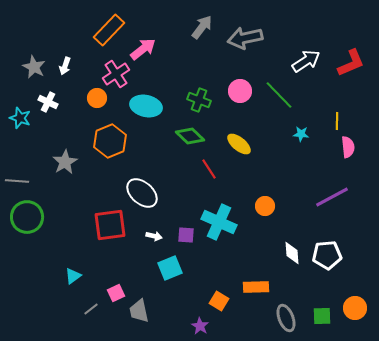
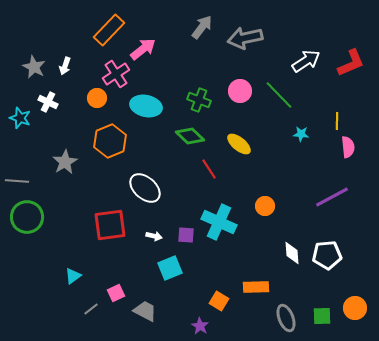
white ellipse at (142, 193): moved 3 px right, 5 px up
gray trapezoid at (139, 311): moved 6 px right; rotated 130 degrees clockwise
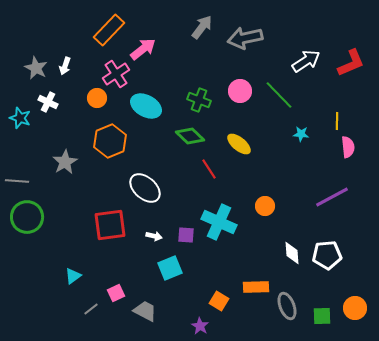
gray star at (34, 67): moved 2 px right, 1 px down
cyan ellipse at (146, 106): rotated 16 degrees clockwise
gray ellipse at (286, 318): moved 1 px right, 12 px up
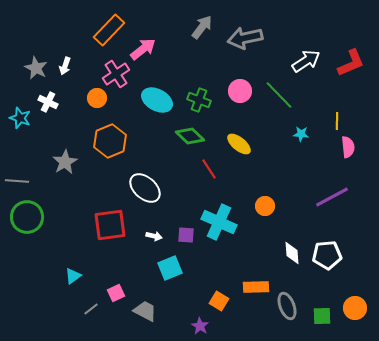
cyan ellipse at (146, 106): moved 11 px right, 6 px up
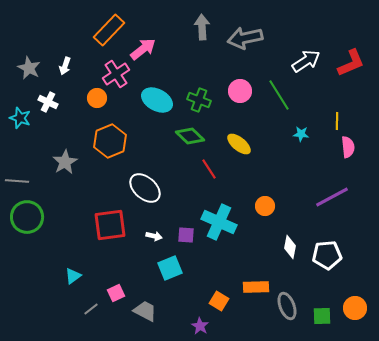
gray arrow at (202, 27): rotated 40 degrees counterclockwise
gray star at (36, 68): moved 7 px left
green line at (279, 95): rotated 12 degrees clockwise
white diamond at (292, 253): moved 2 px left, 6 px up; rotated 15 degrees clockwise
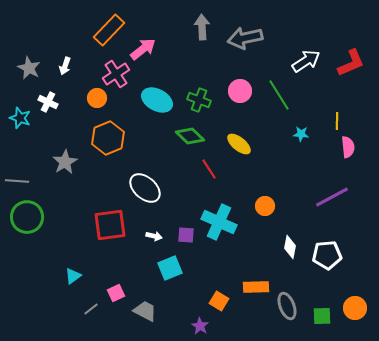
orange hexagon at (110, 141): moved 2 px left, 3 px up
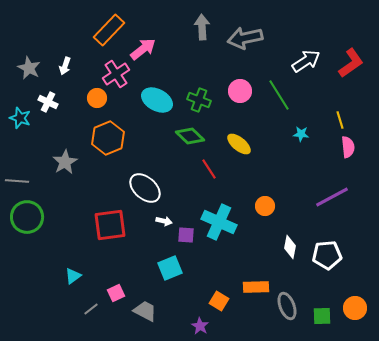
red L-shape at (351, 63): rotated 12 degrees counterclockwise
yellow line at (337, 121): moved 3 px right, 1 px up; rotated 18 degrees counterclockwise
white arrow at (154, 236): moved 10 px right, 15 px up
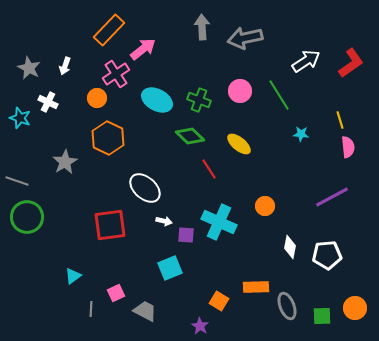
orange hexagon at (108, 138): rotated 12 degrees counterclockwise
gray line at (17, 181): rotated 15 degrees clockwise
gray line at (91, 309): rotated 49 degrees counterclockwise
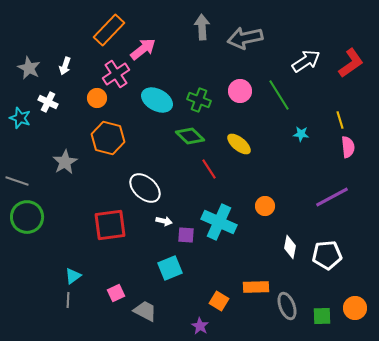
orange hexagon at (108, 138): rotated 12 degrees counterclockwise
gray line at (91, 309): moved 23 px left, 9 px up
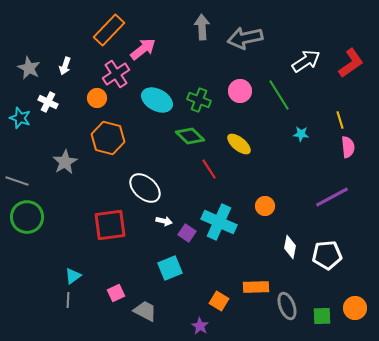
purple square at (186, 235): moved 1 px right, 2 px up; rotated 30 degrees clockwise
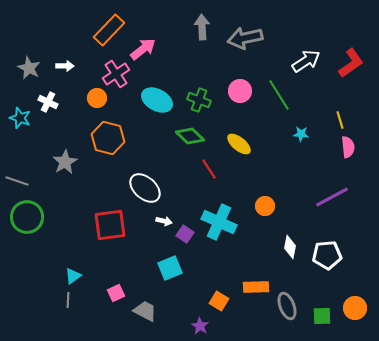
white arrow at (65, 66): rotated 108 degrees counterclockwise
purple square at (187, 233): moved 2 px left, 1 px down
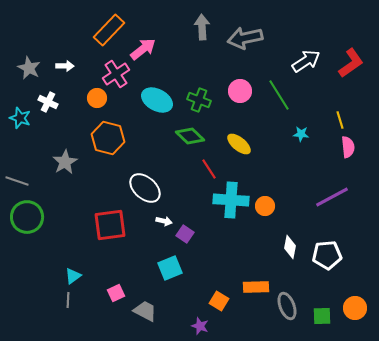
cyan cross at (219, 222): moved 12 px right, 22 px up; rotated 20 degrees counterclockwise
purple star at (200, 326): rotated 12 degrees counterclockwise
